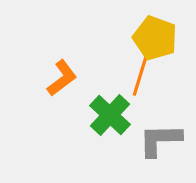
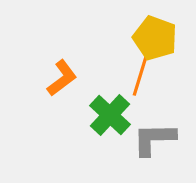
gray L-shape: moved 6 px left, 1 px up
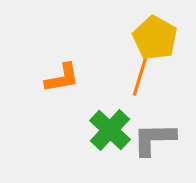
yellow pentagon: rotated 9 degrees clockwise
orange L-shape: rotated 27 degrees clockwise
green cross: moved 15 px down
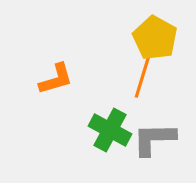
orange line: moved 2 px right, 2 px down
orange L-shape: moved 6 px left, 1 px down; rotated 6 degrees counterclockwise
green cross: rotated 15 degrees counterclockwise
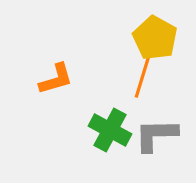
gray L-shape: moved 2 px right, 4 px up
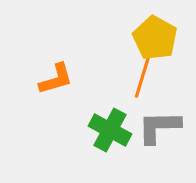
gray L-shape: moved 3 px right, 8 px up
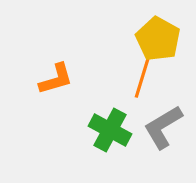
yellow pentagon: moved 3 px right, 1 px down
gray L-shape: moved 4 px right; rotated 30 degrees counterclockwise
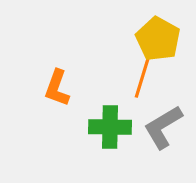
orange L-shape: moved 1 px right, 9 px down; rotated 126 degrees clockwise
green cross: moved 3 px up; rotated 27 degrees counterclockwise
